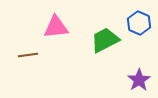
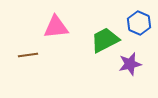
purple star: moved 9 px left, 16 px up; rotated 20 degrees clockwise
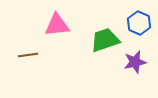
pink triangle: moved 1 px right, 2 px up
green trapezoid: rotated 8 degrees clockwise
purple star: moved 5 px right, 2 px up
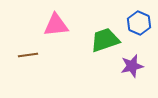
pink triangle: moved 1 px left
purple star: moved 3 px left, 4 px down
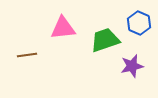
pink triangle: moved 7 px right, 3 px down
brown line: moved 1 px left
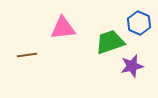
green trapezoid: moved 5 px right, 2 px down
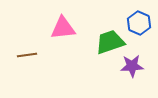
purple star: rotated 10 degrees clockwise
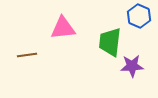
blue hexagon: moved 7 px up
green trapezoid: rotated 64 degrees counterclockwise
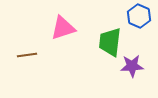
pink triangle: rotated 12 degrees counterclockwise
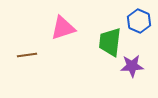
blue hexagon: moved 5 px down
